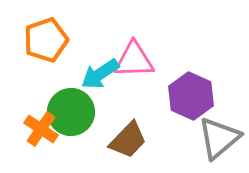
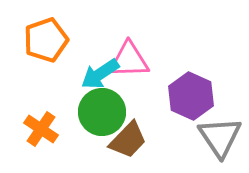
pink triangle: moved 5 px left
green circle: moved 31 px right
gray triangle: moved 1 px right, 1 px up; rotated 24 degrees counterclockwise
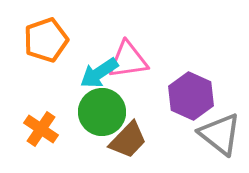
pink triangle: moved 1 px left; rotated 6 degrees counterclockwise
cyan arrow: moved 1 px left, 1 px up
gray triangle: moved 3 px up; rotated 18 degrees counterclockwise
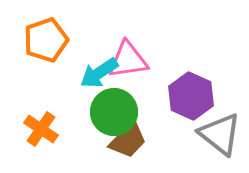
green circle: moved 12 px right
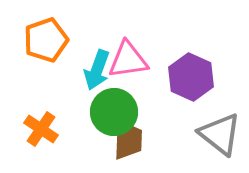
cyan arrow: moved 2 px left, 3 px up; rotated 36 degrees counterclockwise
purple hexagon: moved 19 px up
brown trapezoid: rotated 42 degrees counterclockwise
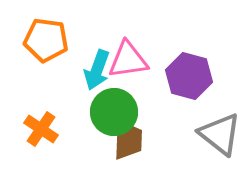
orange pentagon: rotated 27 degrees clockwise
purple hexagon: moved 2 px left, 1 px up; rotated 9 degrees counterclockwise
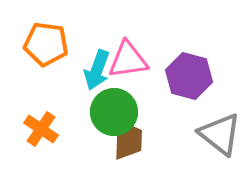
orange pentagon: moved 4 px down
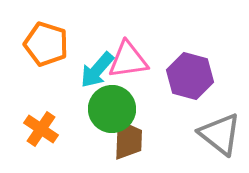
orange pentagon: rotated 9 degrees clockwise
cyan arrow: rotated 21 degrees clockwise
purple hexagon: moved 1 px right
green circle: moved 2 px left, 3 px up
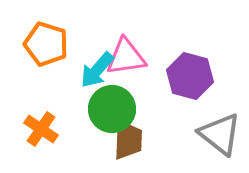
pink triangle: moved 2 px left, 3 px up
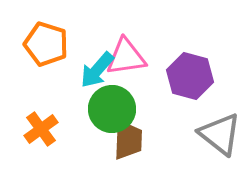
orange cross: rotated 20 degrees clockwise
